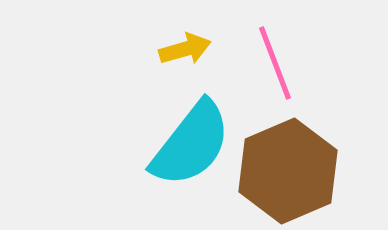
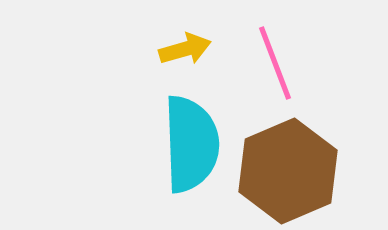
cyan semicircle: rotated 40 degrees counterclockwise
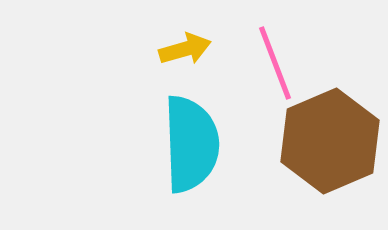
brown hexagon: moved 42 px right, 30 px up
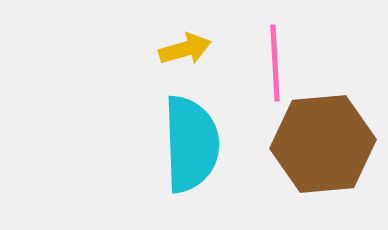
pink line: rotated 18 degrees clockwise
brown hexagon: moved 7 px left, 3 px down; rotated 18 degrees clockwise
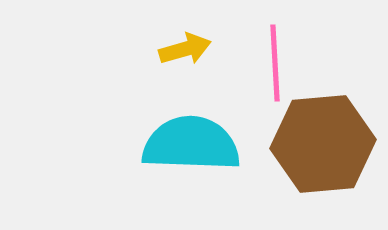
cyan semicircle: rotated 86 degrees counterclockwise
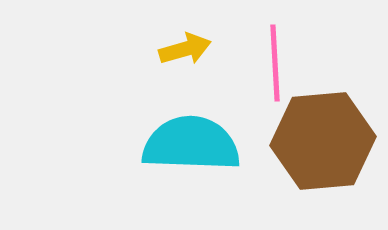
brown hexagon: moved 3 px up
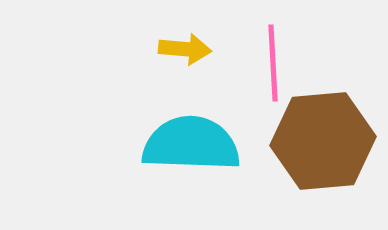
yellow arrow: rotated 21 degrees clockwise
pink line: moved 2 px left
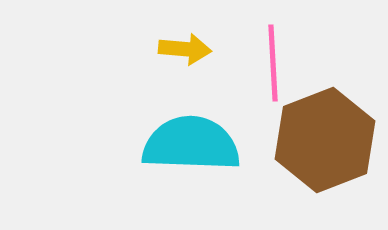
brown hexagon: moved 2 px right, 1 px up; rotated 16 degrees counterclockwise
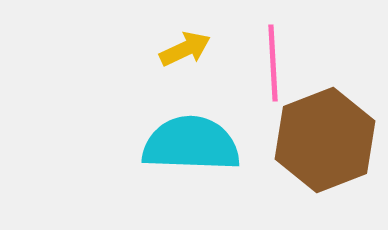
yellow arrow: rotated 30 degrees counterclockwise
